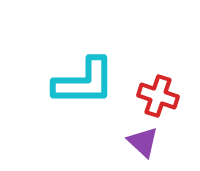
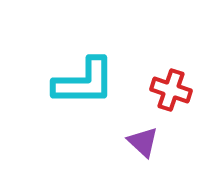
red cross: moved 13 px right, 6 px up
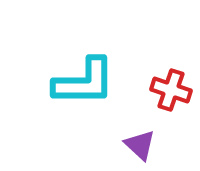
purple triangle: moved 3 px left, 3 px down
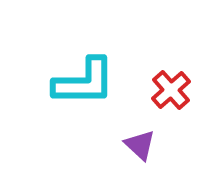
red cross: rotated 30 degrees clockwise
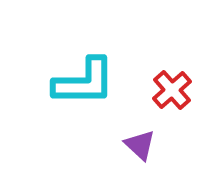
red cross: moved 1 px right
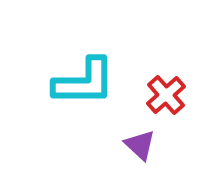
red cross: moved 6 px left, 5 px down
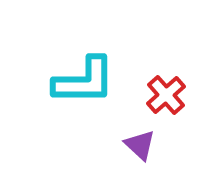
cyan L-shape: moved 1 px up
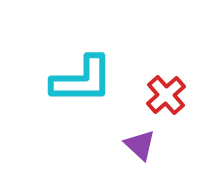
cyan L-shape: moved 2 px left, 1 px up
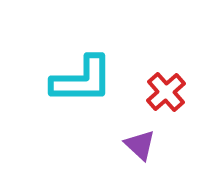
red cross: moved 3 px up
